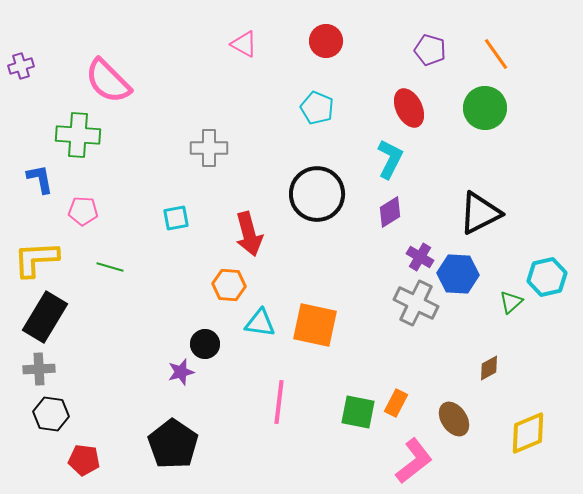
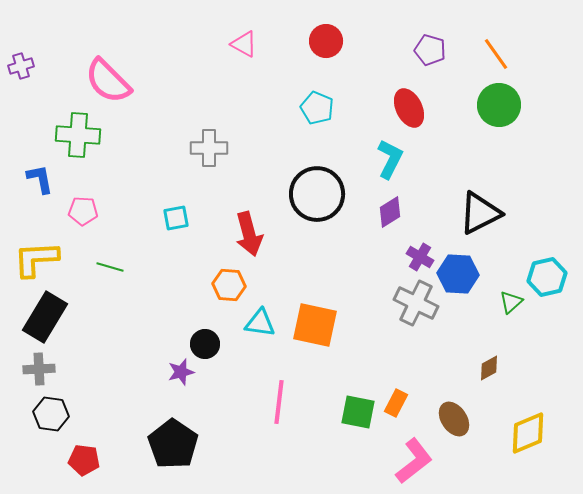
green circle at (485, 108): moved 14 px right, 3 px up
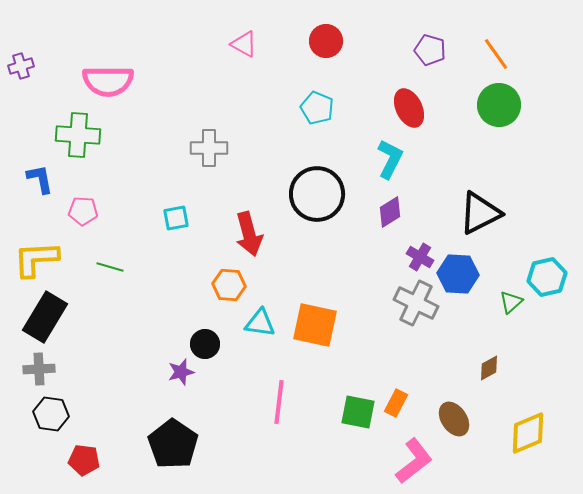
pink semicircle at (108, 81): rotated 45 degrees counterclockwise
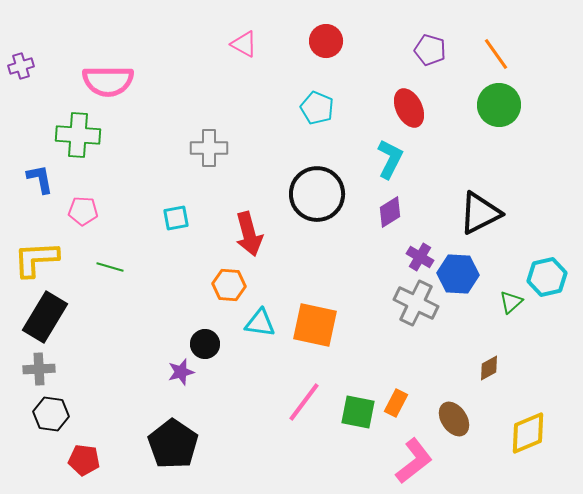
pink line at (279, 402): moved 25 px right; rotated 30 degrees clockwise
